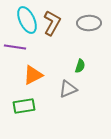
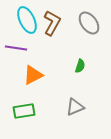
gray ellipse: rotated 55 degrees clockwise
purple line: moved 1 px right, 1 px down
gray triangle: moved 7 px right, 18 px down
green rectangle: moved 5 px down
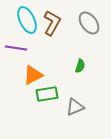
green rectangle: moved 23 px right, 17 px up
